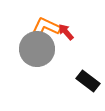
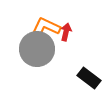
red arrow: rotated 54 degrees clockwise
black rectangle: moved 1 px right, 3 px up
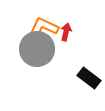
orange L-shape: moved 2 px left
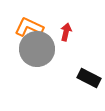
orange L-shape: moved 15 px left
black rectangle: rotated 10 degrees counterclockwise
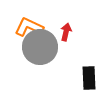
gray circle: moved 3 px right, 2 px up
black rectangle: rotated 60 degrees clockwise
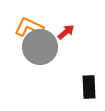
red arrow: rotated 36 degrees clockwise
black rectangle: moved 9 px down
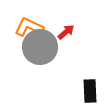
black rectangle: moved 1 px right, 4 px down
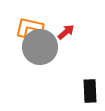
orange L-shape: rotated 12 degrees counterclockwise
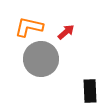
gray circle: moved 1 px right, 12 px down
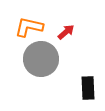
black rectangle: moved 2 px left, 3 px up
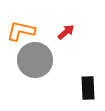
orange L-shape: moved 8 px left, 4 px down
gray circle: moved 6 px left, 1 px down
